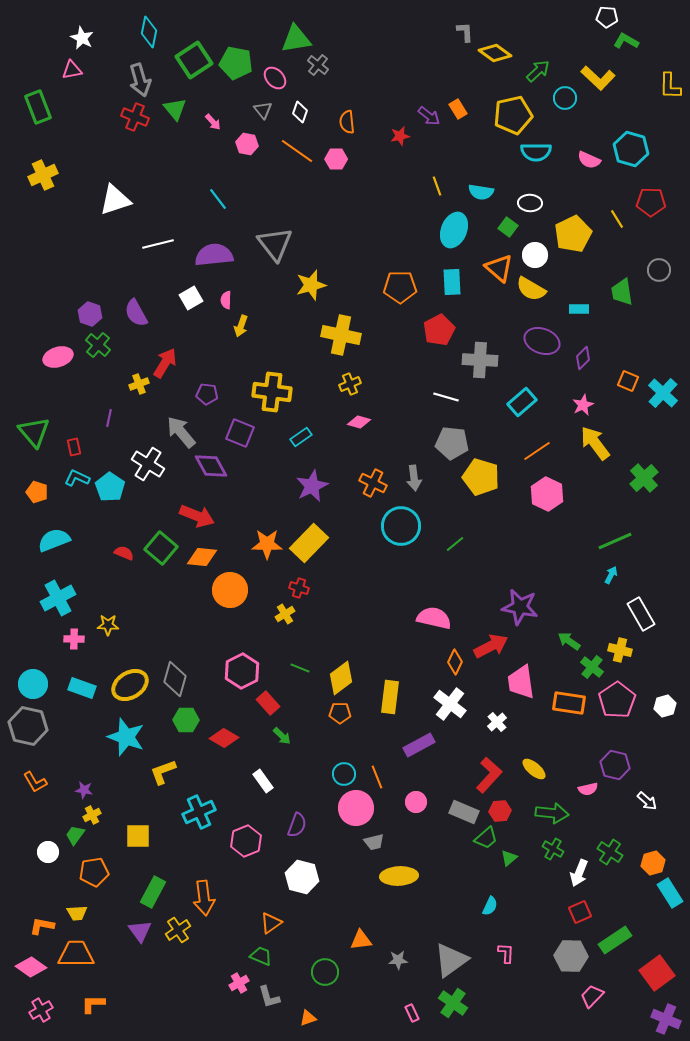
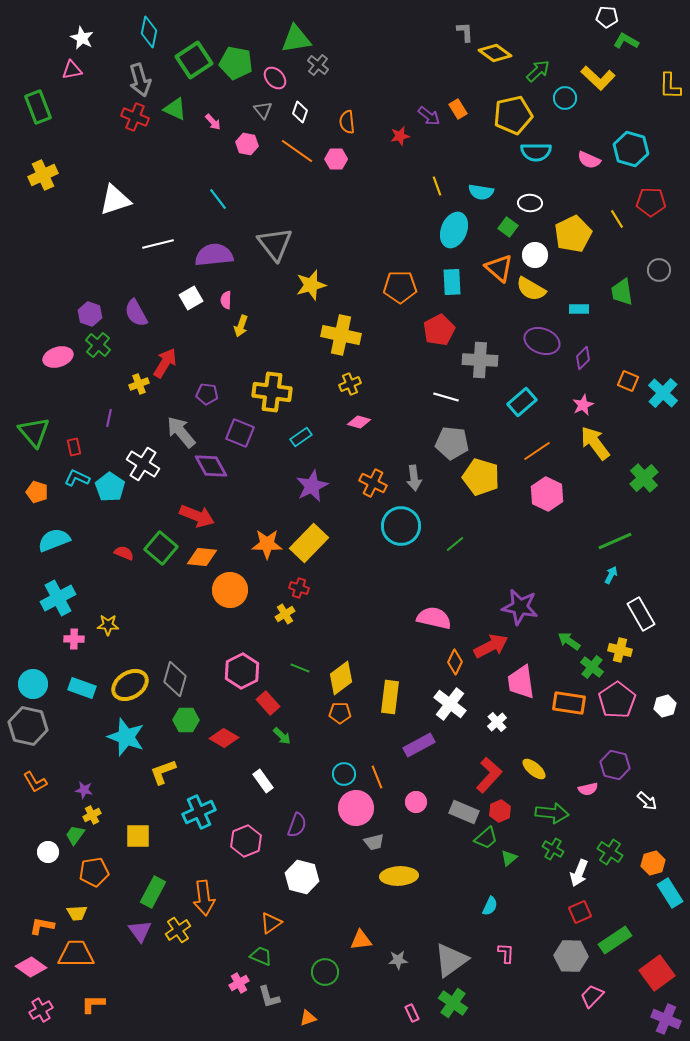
green triangle at (175, 109): rotated 25 degrees counterclockwise
white cross at (148, 464): moved 5 px left
red hexagon at (500, 811): rotated 20 degrees counterclockwise
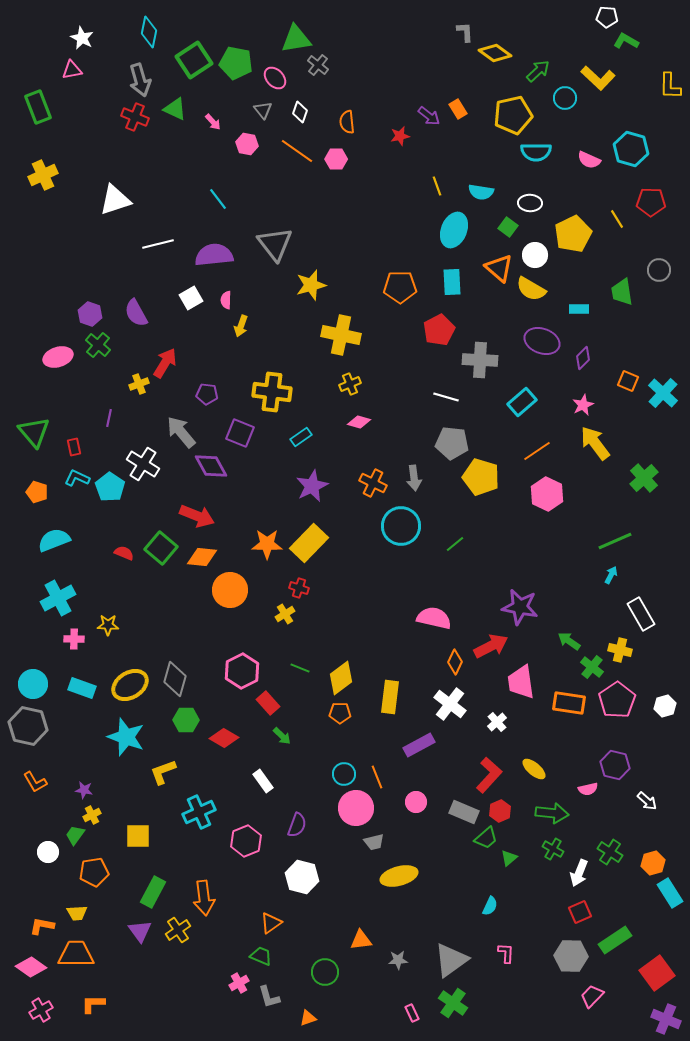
yellow ellipse at (399, 876): rotated 12 degrees counterclockwise
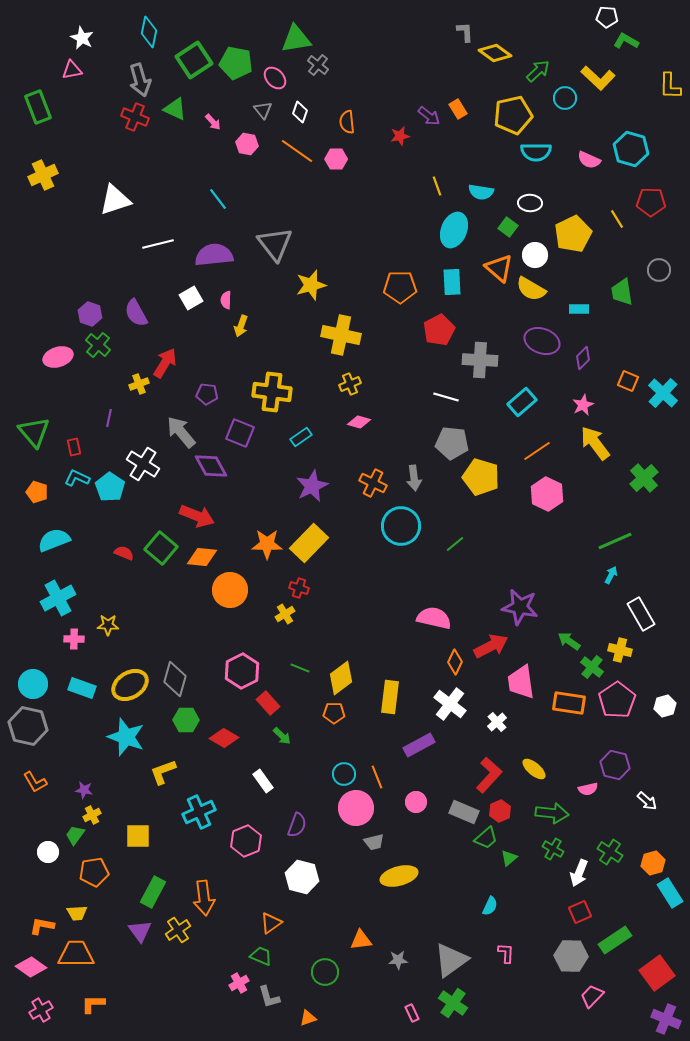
orange pentagon at (340, 713): moved 6 px left
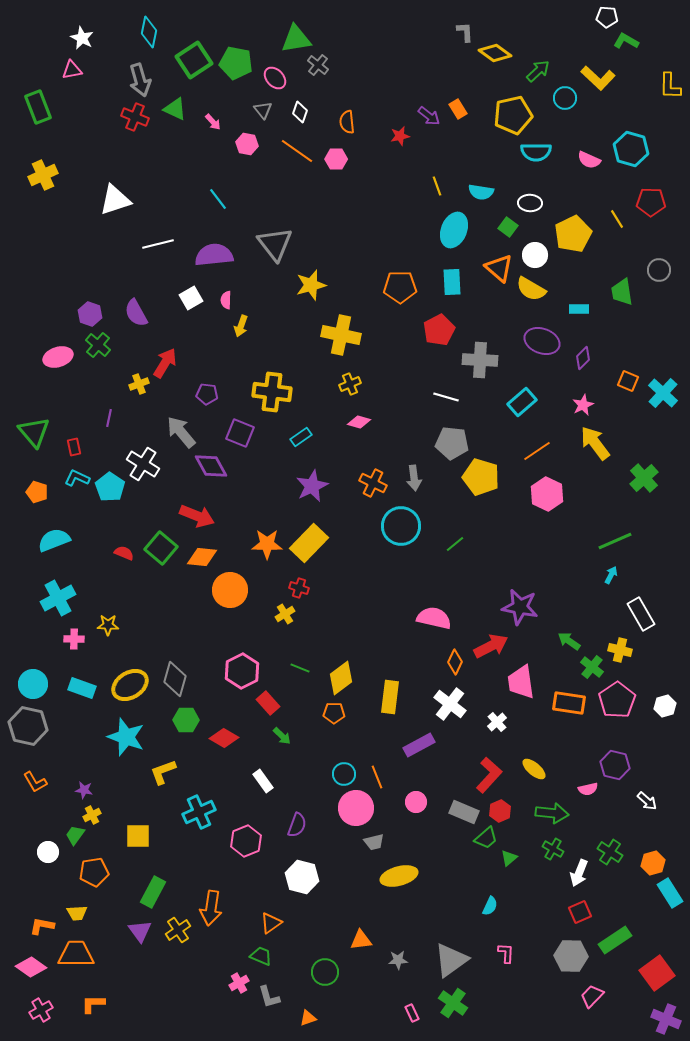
orange arrow at (204, 898): moved 7 px right, 10 px down; rotated 16 degrees clockwise
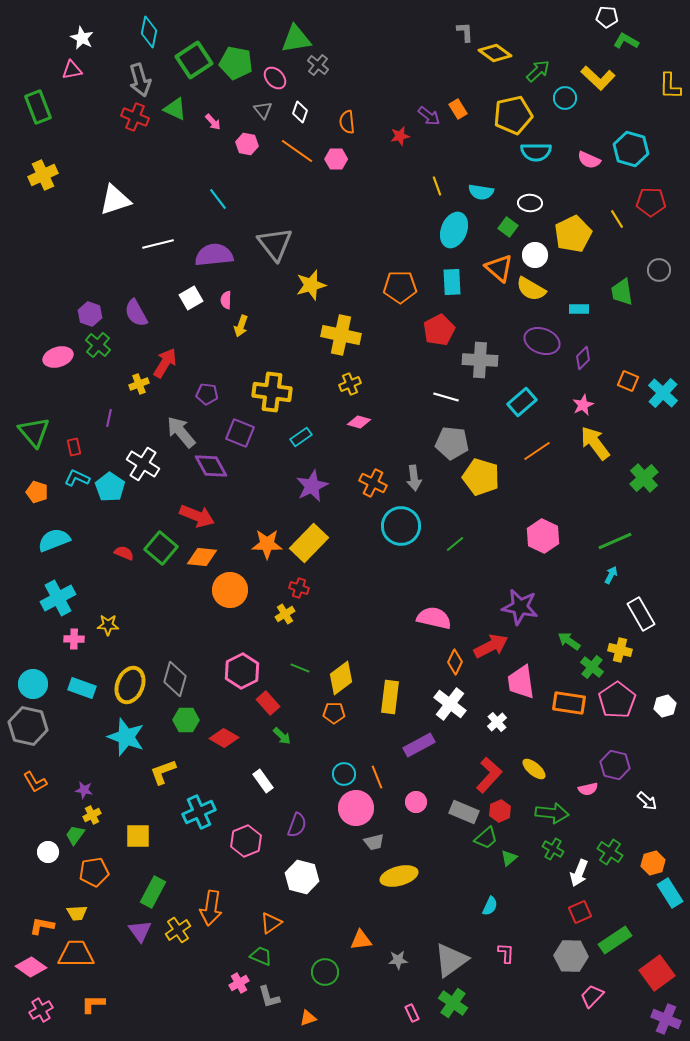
pink hexagon at (547, 494): moved 4 px left, 42 px down
yellow ellipse at (130, 685): rotated 36 degrees counterclockwise
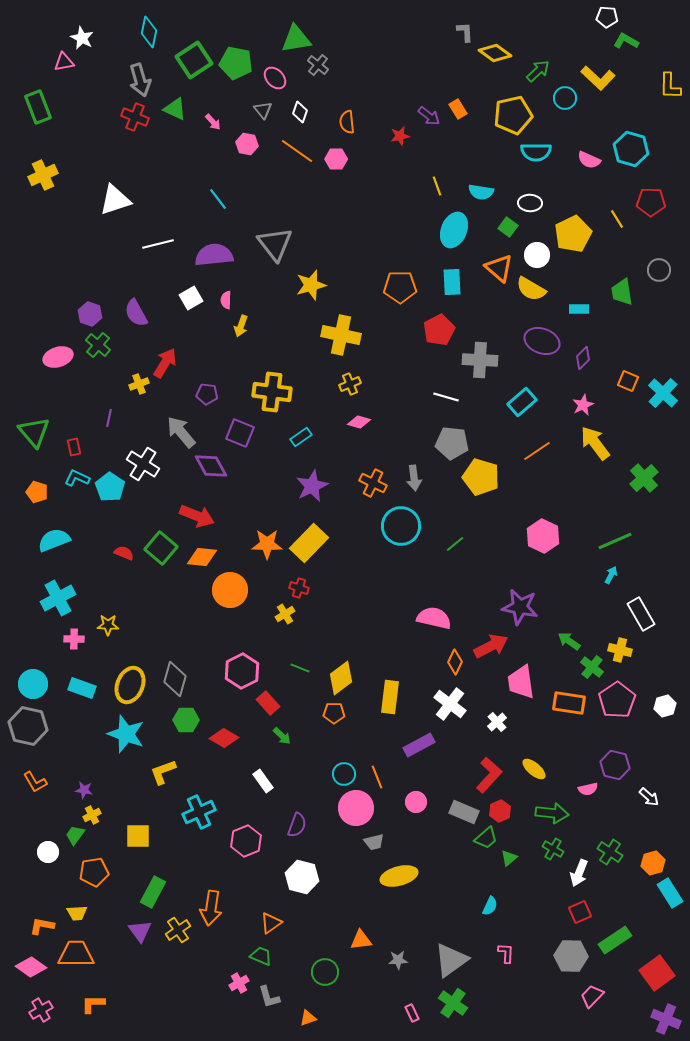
pink triangle at (72, 70): moved 8 px left, 8 px up
white circle at (535, 255): moved 2 px right
cyan star at (126, 737): moved 3 px up
white arrow at (647, 801): moved 2 px right, 4 px up
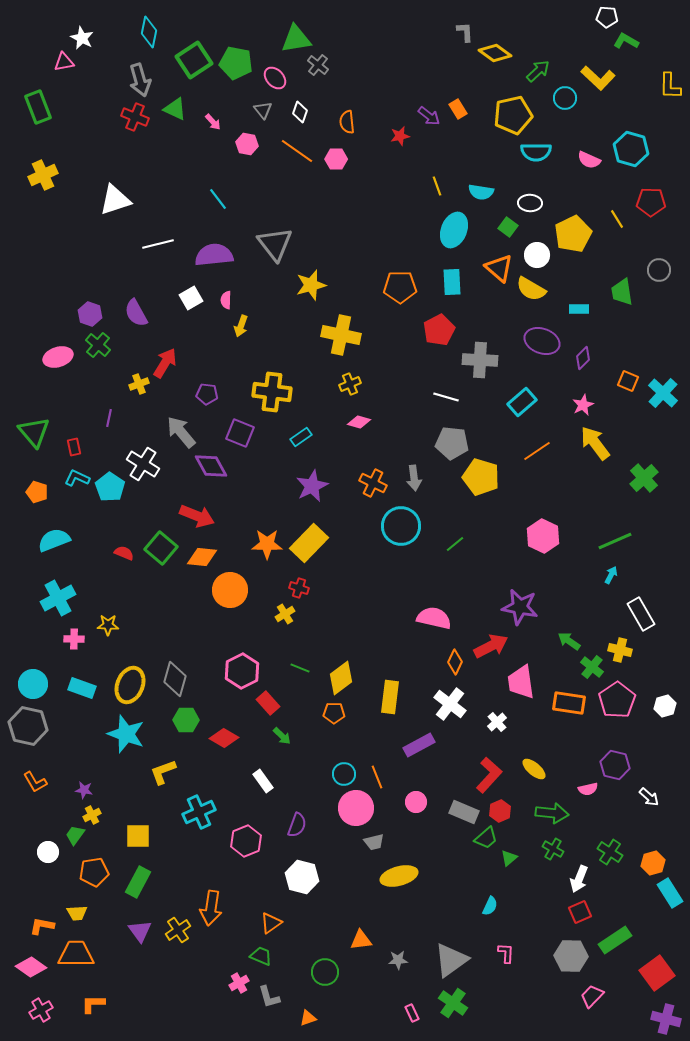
white arrow at (579, 873): moved 6 px down
green rectangle at (153, 892): moved 15 px left, 10 px up
purple cross at (666, 1019): rotated 8 degrees counterclockwise
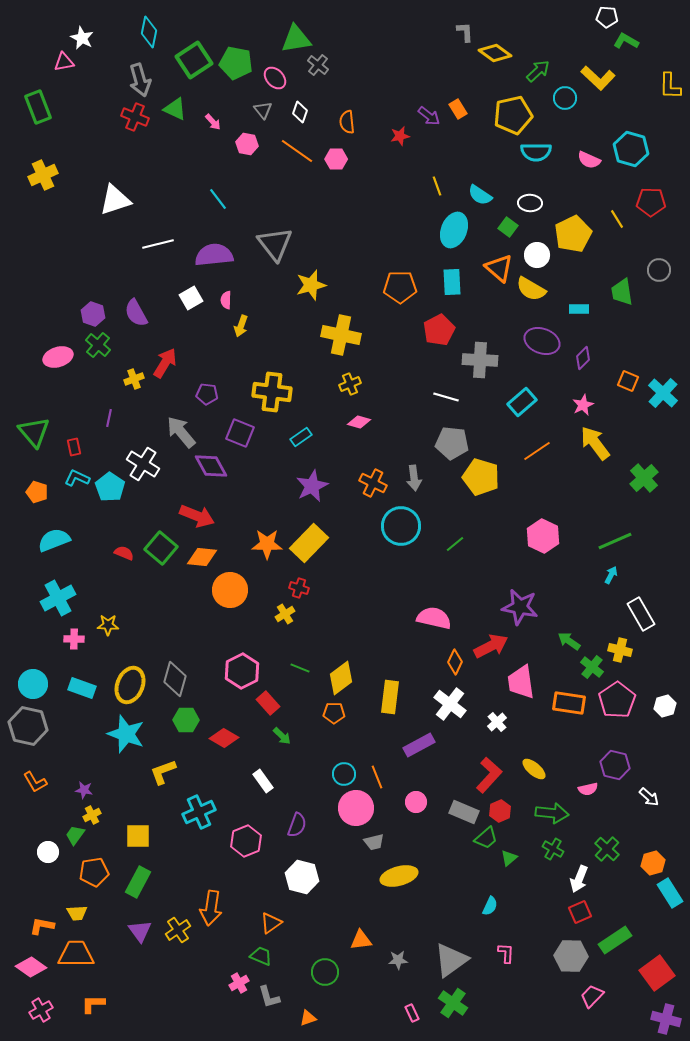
cyan semicircle at (481, 192): moved 1 px left, 3 px down; rotated 25 degrees clockwise
purple hexagon at (90, 314): moved 3 px right
yellow cross at (139, 384): moved 5 px left, 5 px up
green cross at (610, 852): moved 3 px left, 3 px up; rotated 10 degrees clockwise
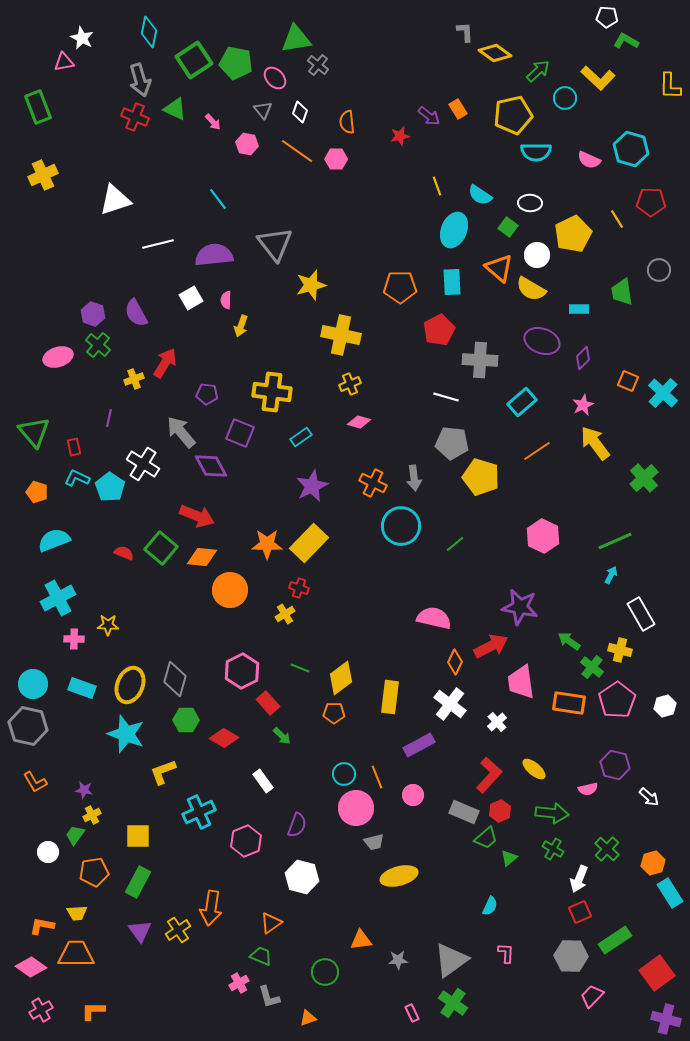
pink circle at (416, 802): moved 3 px left, 7 px up
orange L-shape at (93, 1004): moved 7 px down
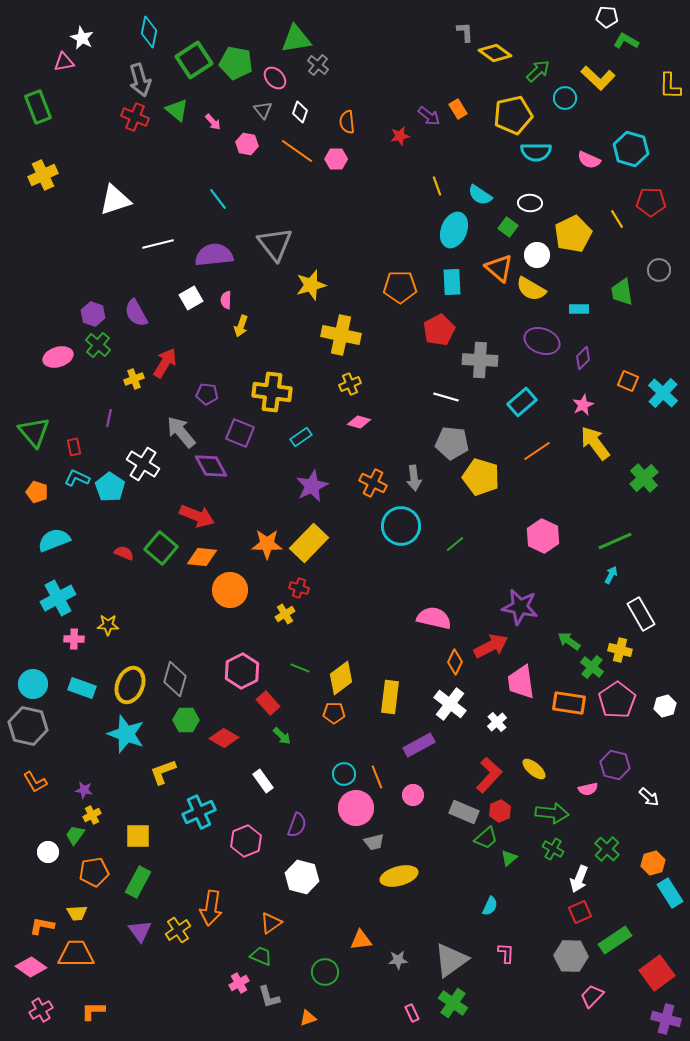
green triangle at (175, 109): moved 2 px right, 1 px down; rotated 15 degrees clockwise
